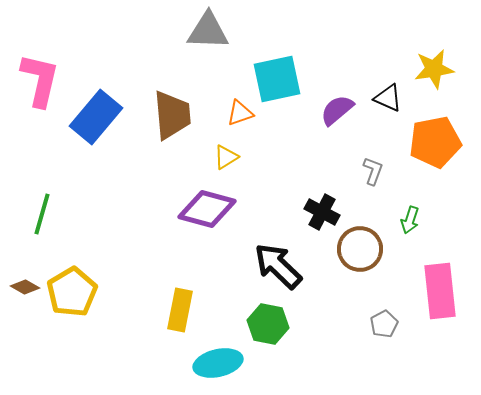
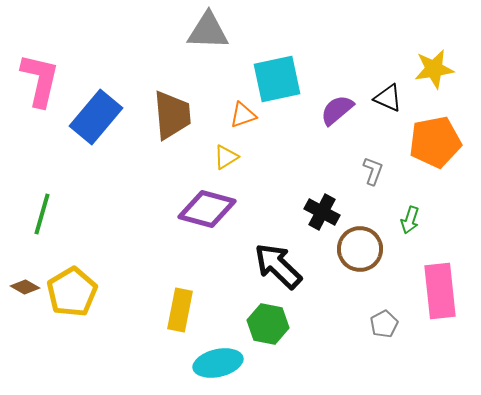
orange triangle: moved 3 px right, 2 px down
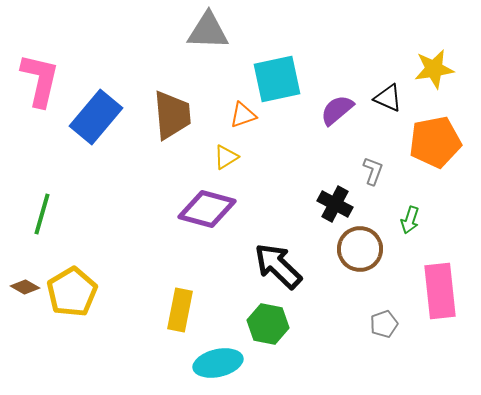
black cross: moved 13 px right, 8 px up
gray pentagon: rotated 8 degrees clockwise
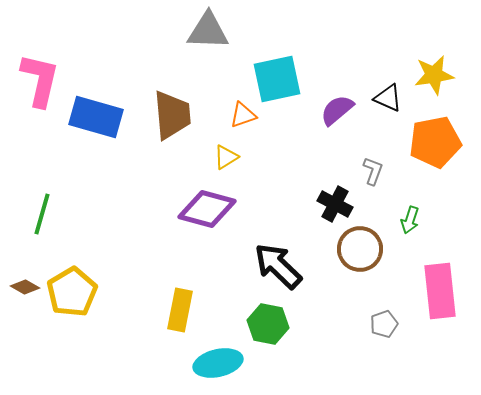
yellow star: moved 6 px down
blue rectangle: rotated 66 degrees clockwise
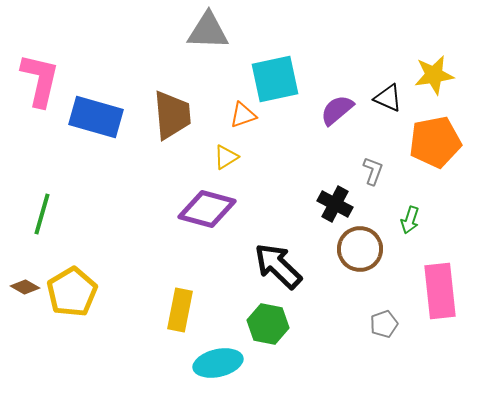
cyan square: moved 2 px left
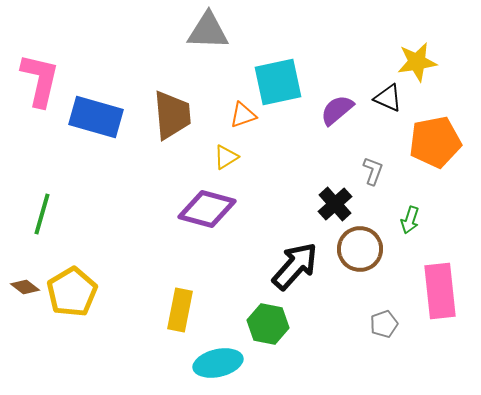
yellow star: moved 17 px left, 13 px up
cyan square: moved 3 px right, 3 px down
black cross: rotated 20 degrees clockwise
black arrow: moved 17 px right; rotated 88 degrees clockwise
brown diamond: rotated 8 degrees clockwise
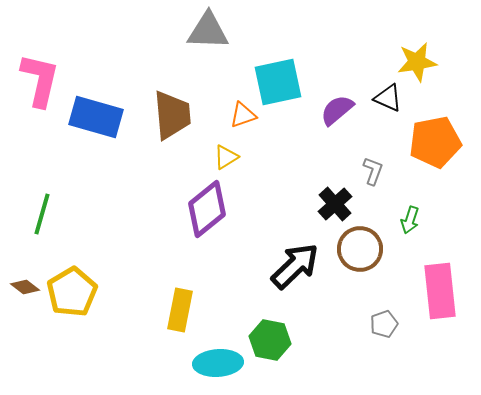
purple diamond: rotated 54 degrees counterclockwise
black arrow: rotated 4 degrees clockwise
green hexagon: moved 2 px right, 16 px down
cyan ellipse: rotated 9 degrees clockwise
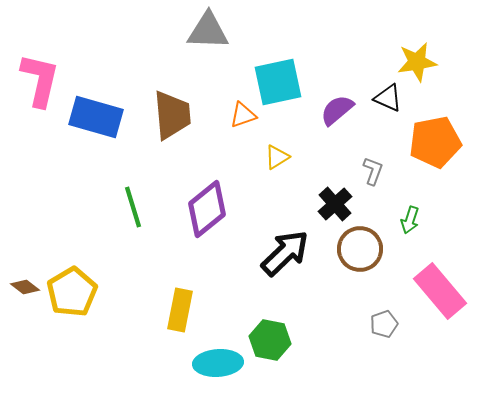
yellow triangle: moved 51 px right
green line: moved 91 px right, 7 px up; rotated 33 degrees counterclockwise
black arrow: moved 10 px left, 13 px up
pink rectangle: rotated 34 degrees counterclockwise
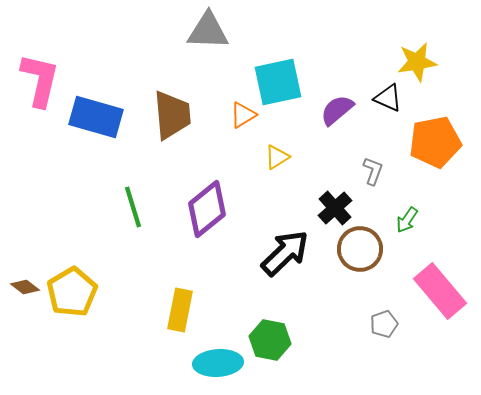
orange triangle: rotated 12 degrees counterclockwise
black cross: moved 4 px down
green arrow: moved 3 px left; rotated 16 degrees clockwise
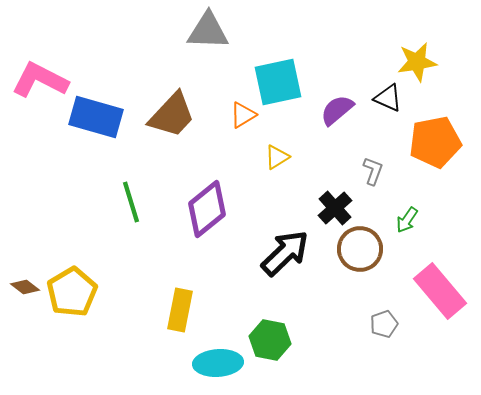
pink L-shape: rotated 76 degrees counterclockwise
brown trapezoid: rotated 48 degrees clockwise
green line: moved 2 px left, 5 px up
